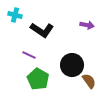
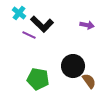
cyan cross: moved 4 px right, 2 px up; rotated 24 degrees clockwise
black L-shape: moved 6 px up; rotated 10 degrees clockwise
purple line: moved 20 px up
black circle: moved 1 px right, 1 px down
green pentagon: rotated 20 degrees counterclockwise
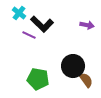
brown semicircle: moved 3 px left, 1 px up
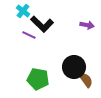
cyan cross: moved 4 px right, 2 px up
black circle: moved 1 px right, 1 px down
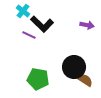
brown semicircle: moved 1 px left; rotated 21 degrees counterclockwise
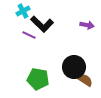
cyan cross: rotated 24 degrees clockwise
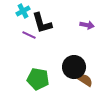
black L-shape: moved 1 px up; rotated 30 degrees clockwise
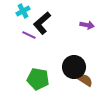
black L-shape: rotated 65 degrees clockwise
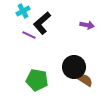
green pentagon: moved 1 px left, 1 px down
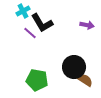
black L-shape: rotated 80 degrees counterclockwise
purple line: moved 1 px right, 2 px up; rotated 16 degrees clockwise
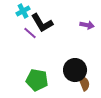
black circle: moved 1 px right, 3 px down
brown semicircle: moved 1 px left, 3 px down; rotated 35 degrees clockwise
